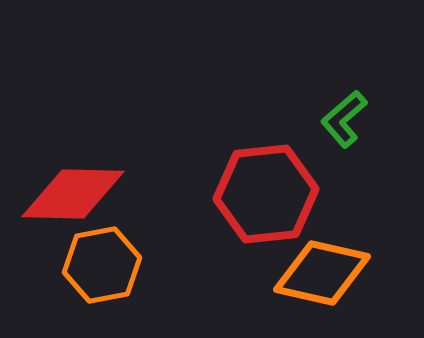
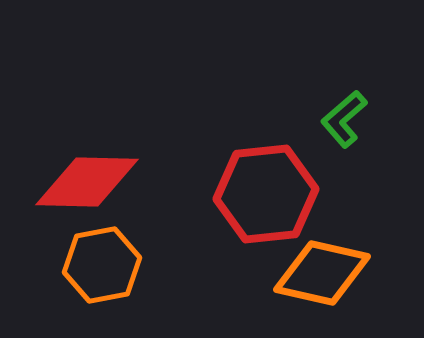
red diamond: moved 14 px right, 12 px up
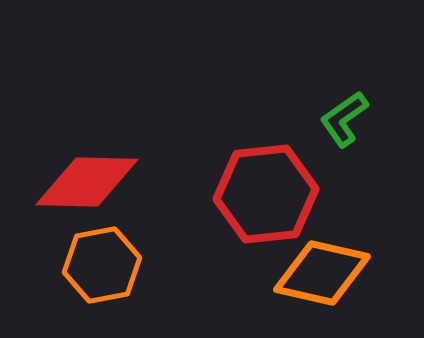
green L-shape: rotated 6 degrees clockwise
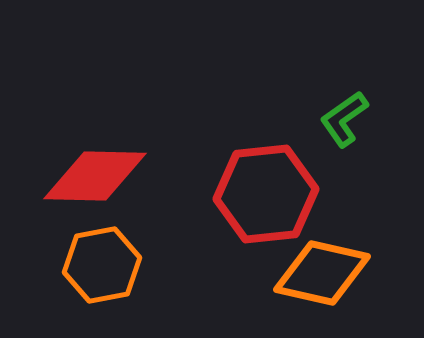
red diamond: moved 8 px right, 6 px up
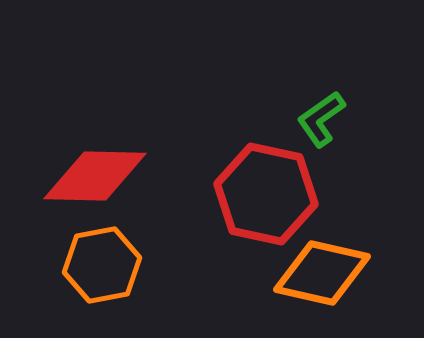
green L-shape: moved 23 px left
red hexagon: rotated 18 degrees clockwise
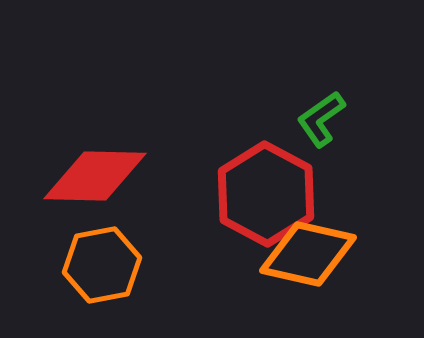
red hexagon: rotated 16 degrees clockwise
orange diamond: moved 14 px left, 19 px up
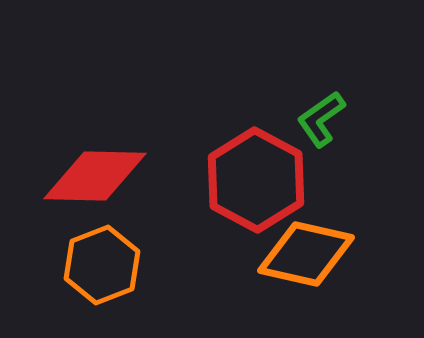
red hexagon: moved 10 px left, 14 px up
orange diamond: moved 2 px left
orange hexagon: rotated 10 degrees counterclockwise
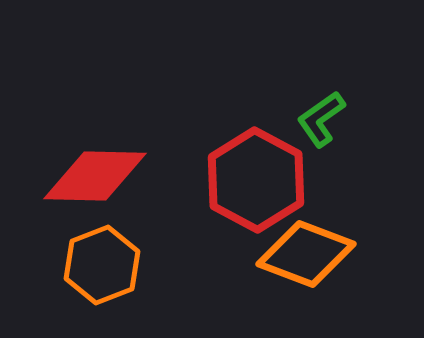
orange diamond: rotated 8 degrees clockwise
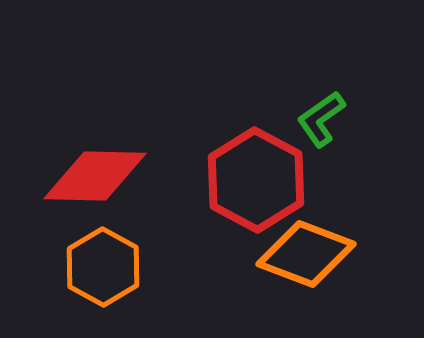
orange hexagon: moved 1 px right, 2 px down; rotated 10 degrees counterclockwise
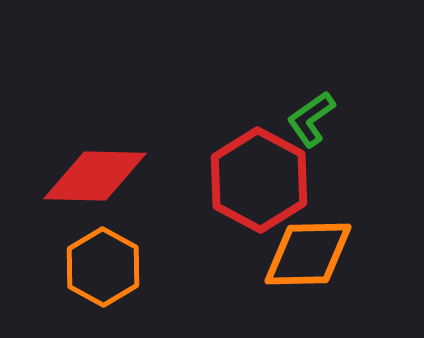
green L-shape: moved 10 px left
red hexagon: moved 3 px right
orange diamond: moved 2 px right; rotated 22 degrees counterclockwise
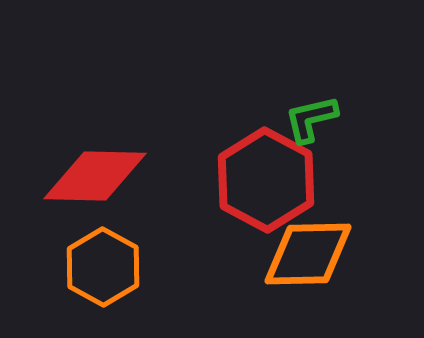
green L-shape: rotated 22 degrees clockwise
red hexagon: moved 7 px right
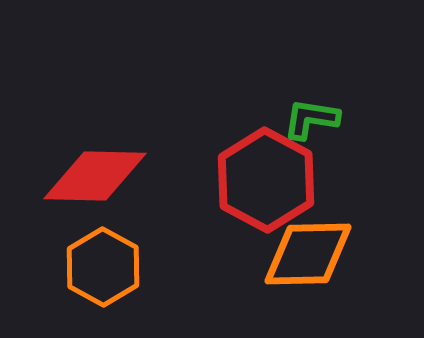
green L-shape: rotated 22 degrees clockwise
